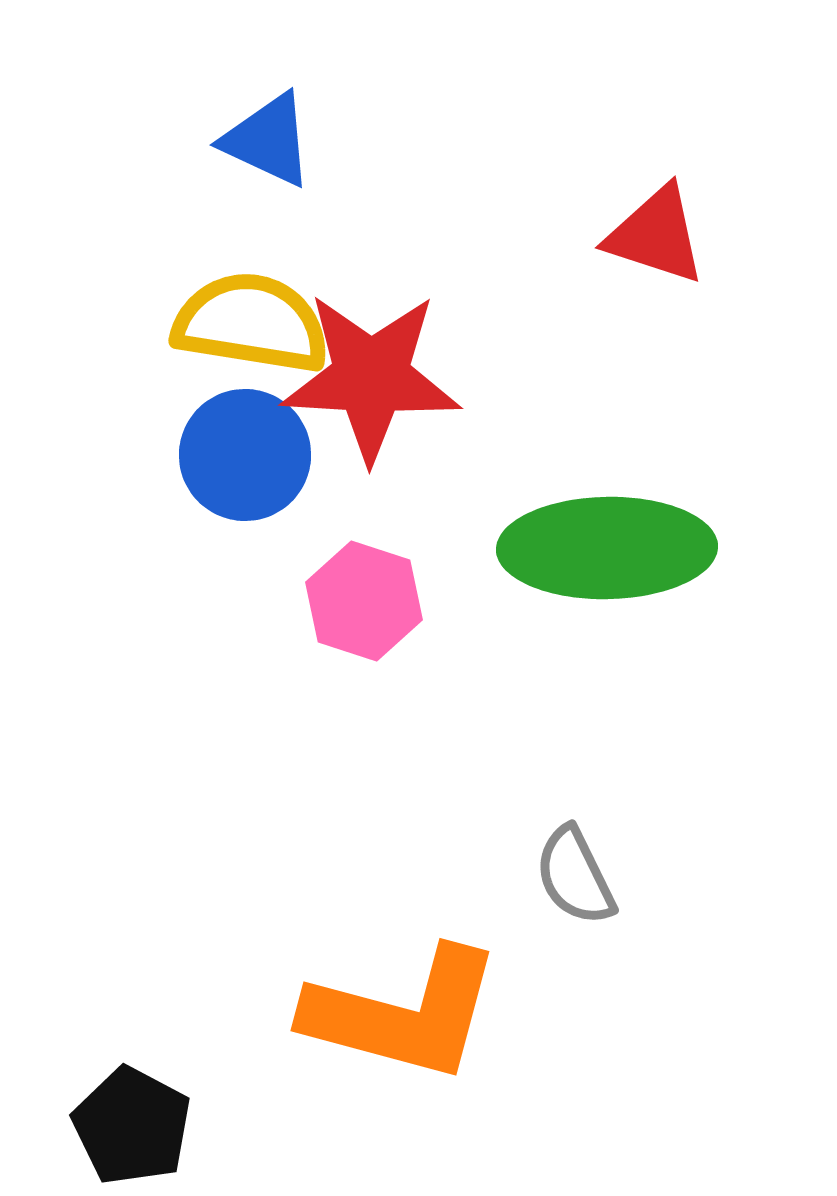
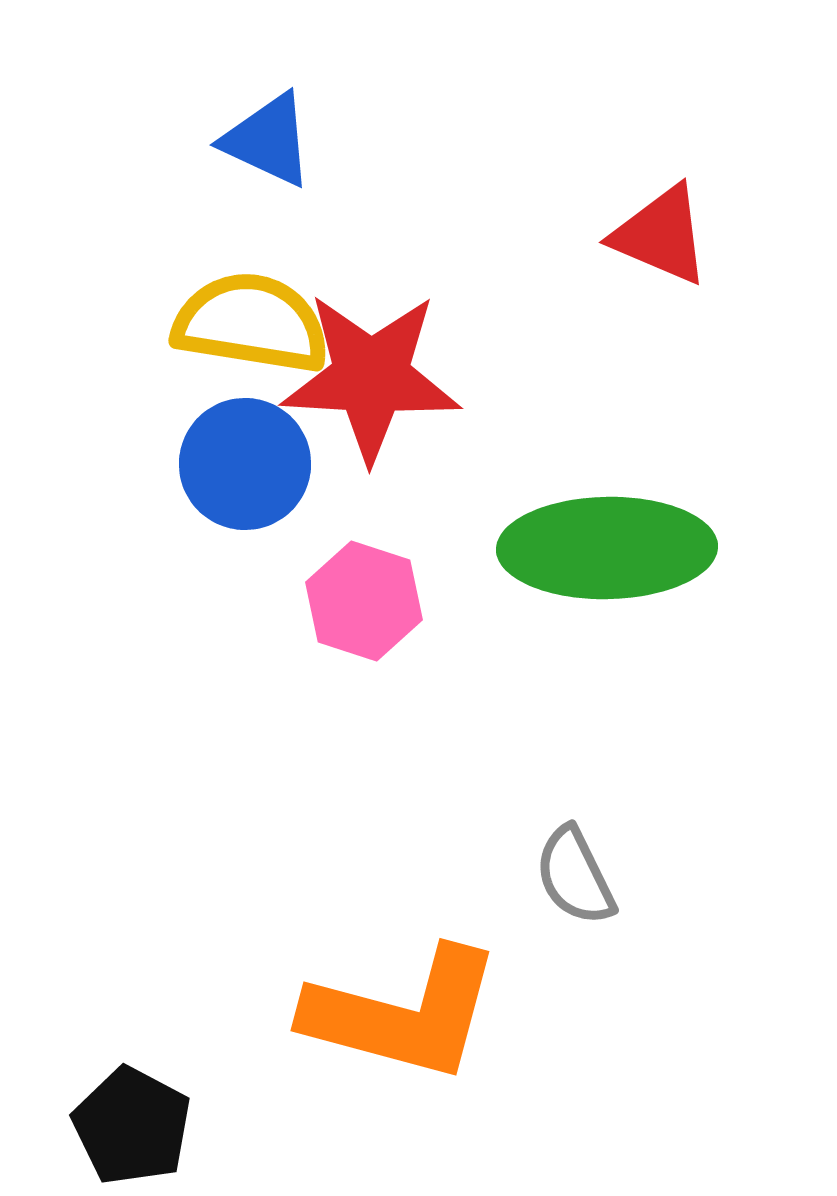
red triangle: moved 5 px right; rotated 5 degrees clockwise
blue circle: moved 9 px down
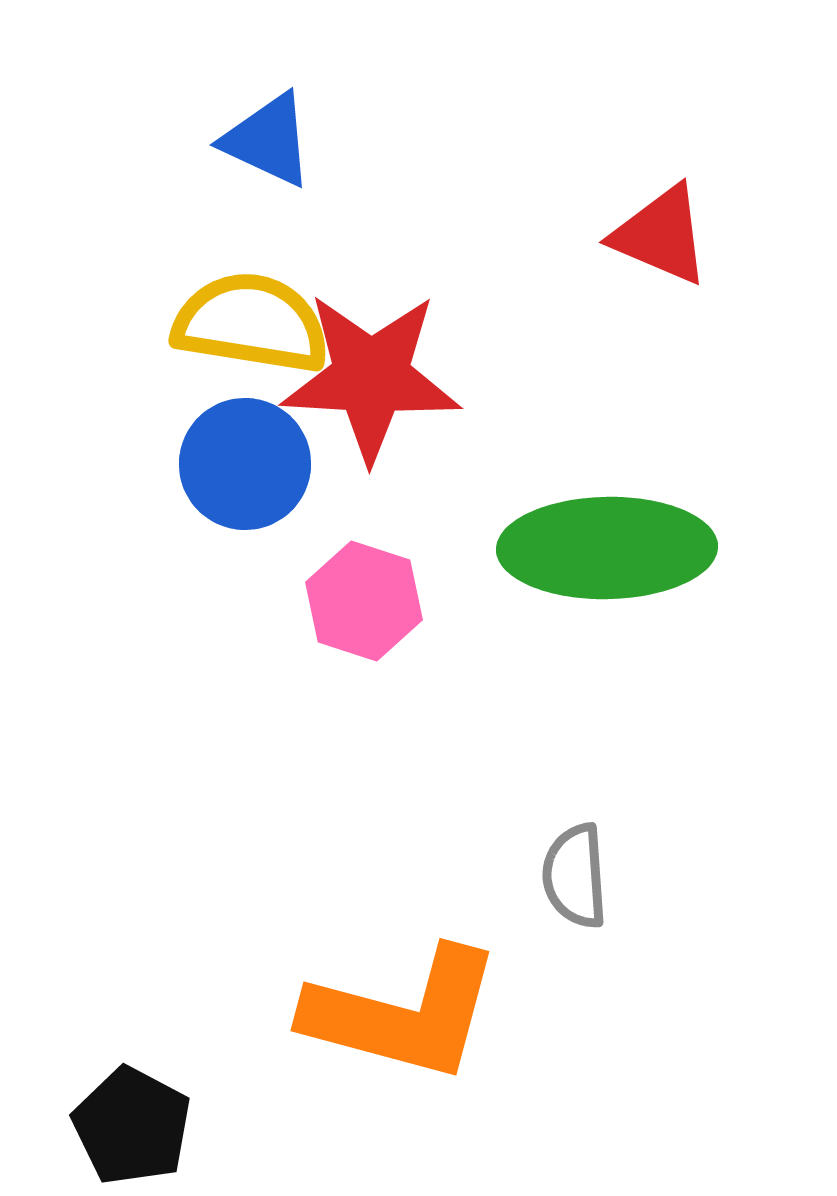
gray semicircle: rotated 22 degrees clockwise
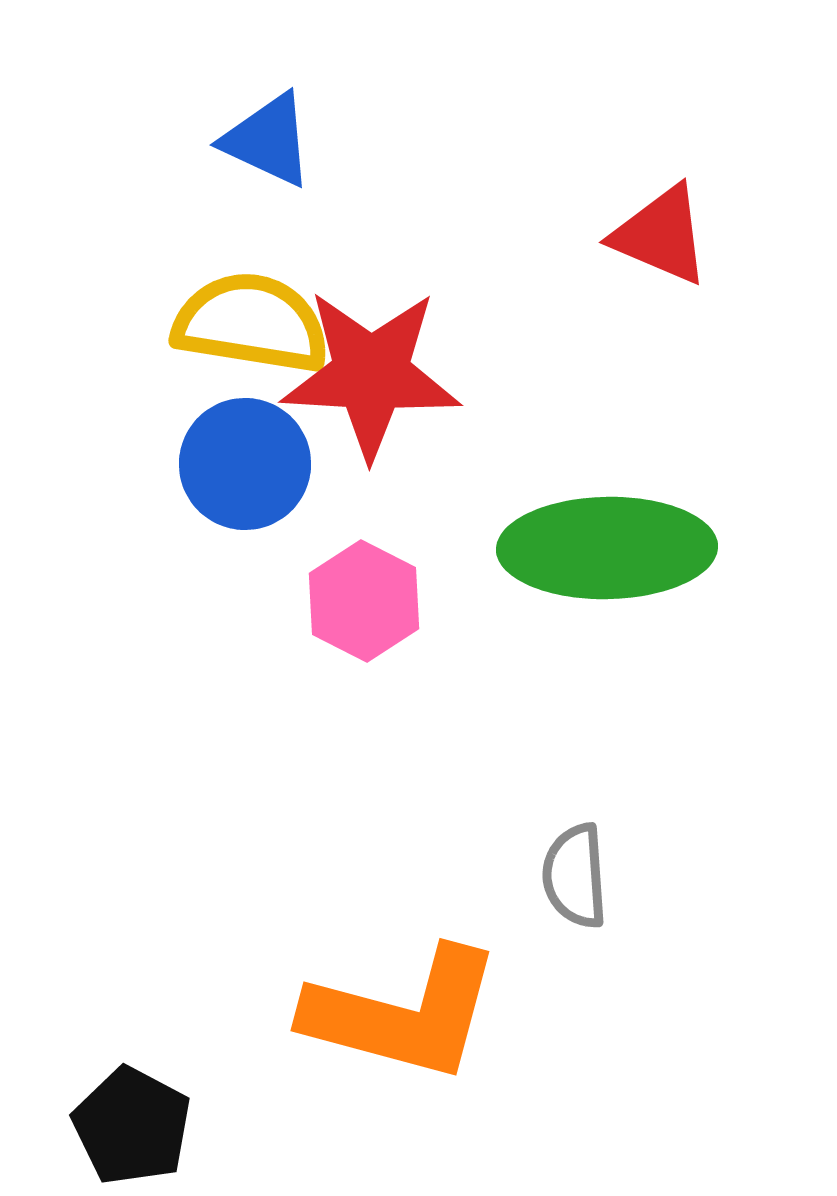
red star: moved 3 px up
pink hexagon: rotated 9 degrees clockwise
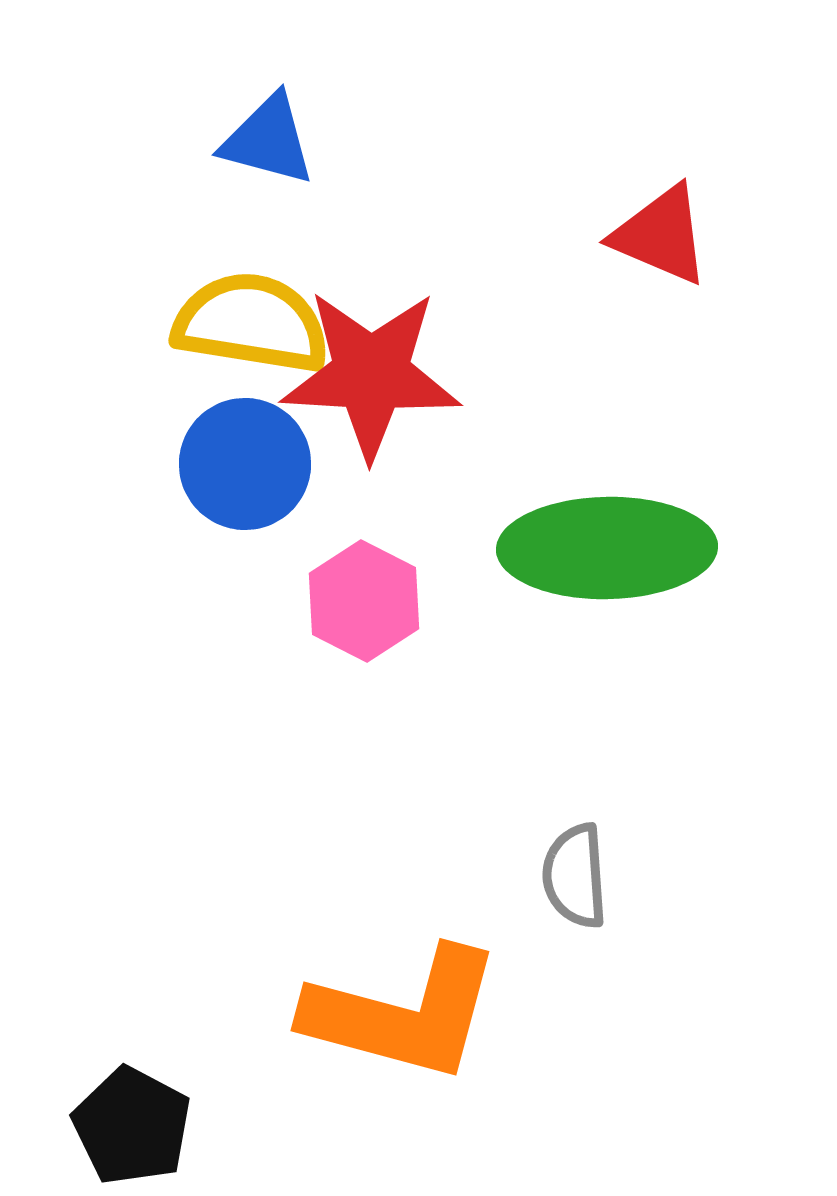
blue triangle: rotated 10 degrees counterclockwise
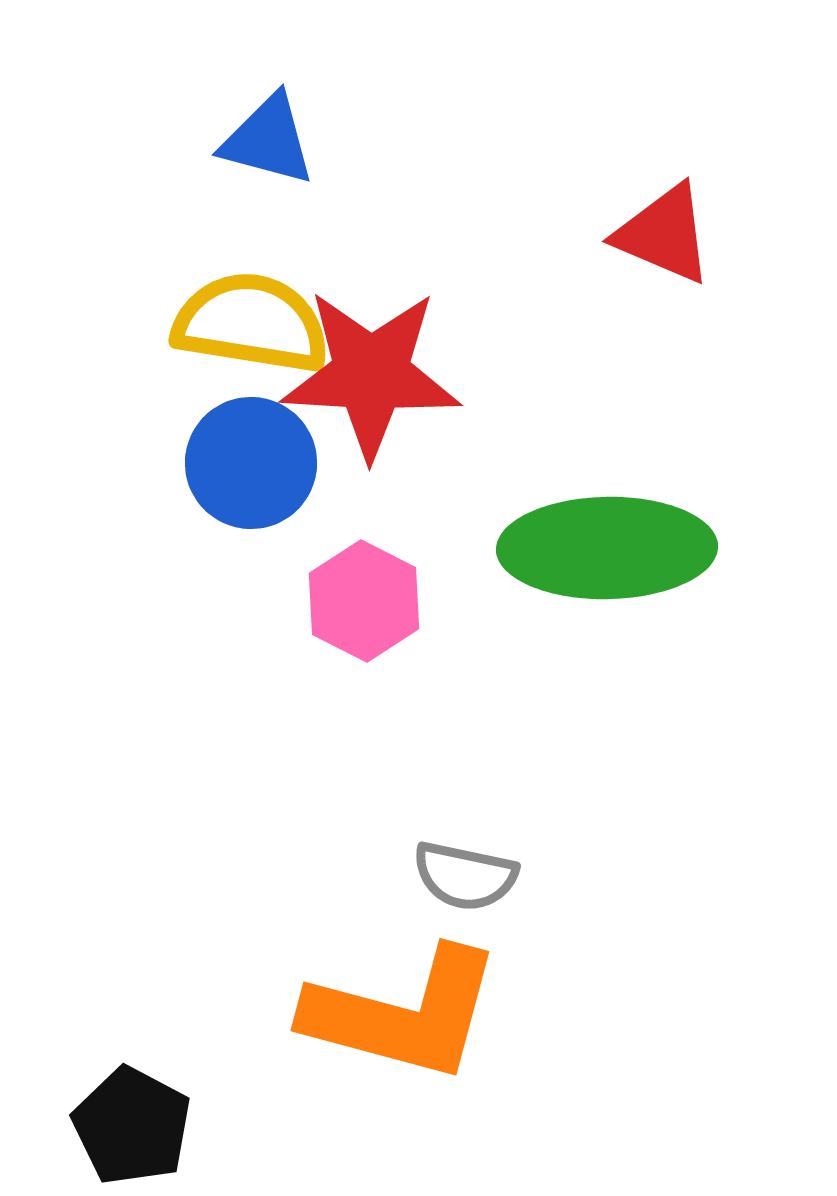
red triangle: moved 3 px right, 1 px up
blue circle: moved 6 px right, 1 px up
gray semicircle: moved 110 px left; rotated 74 degrees counterclockwise
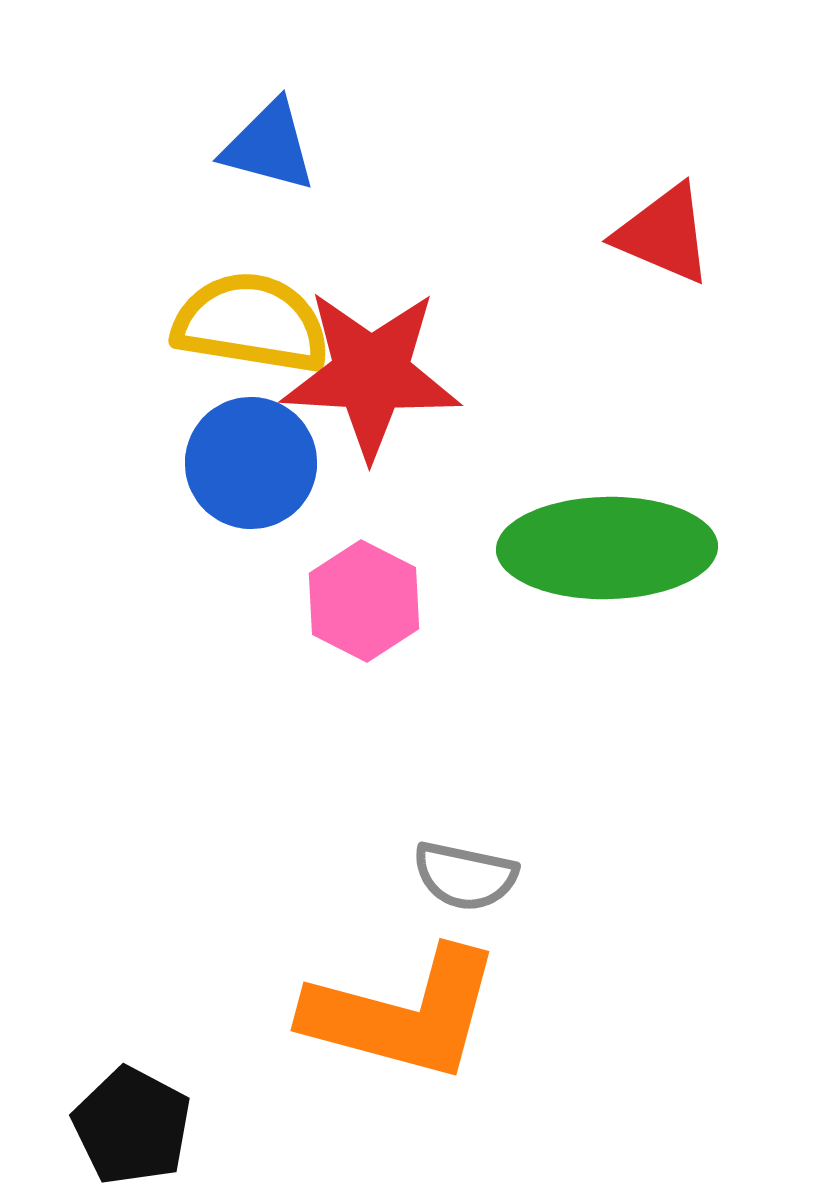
blue triangle: moved 1 px right, 6 px down
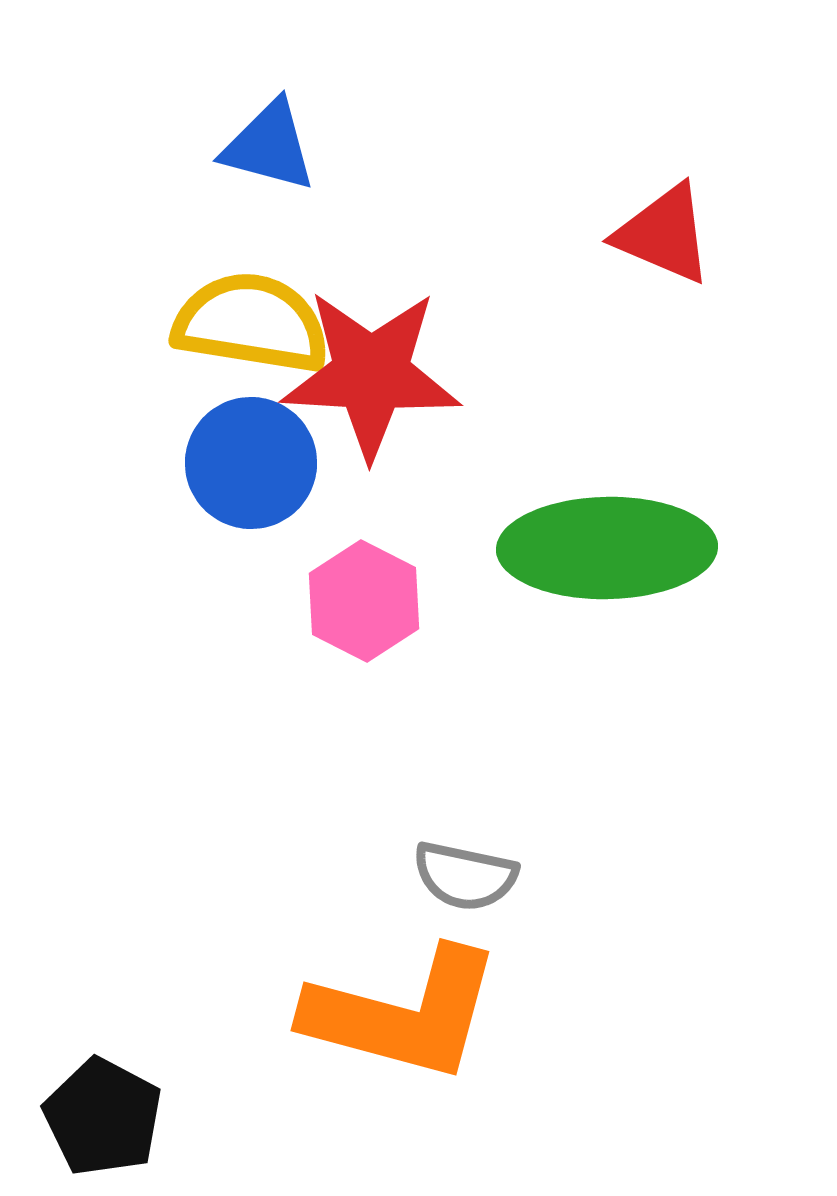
black pentagon: moved 29 px left, 9 px up
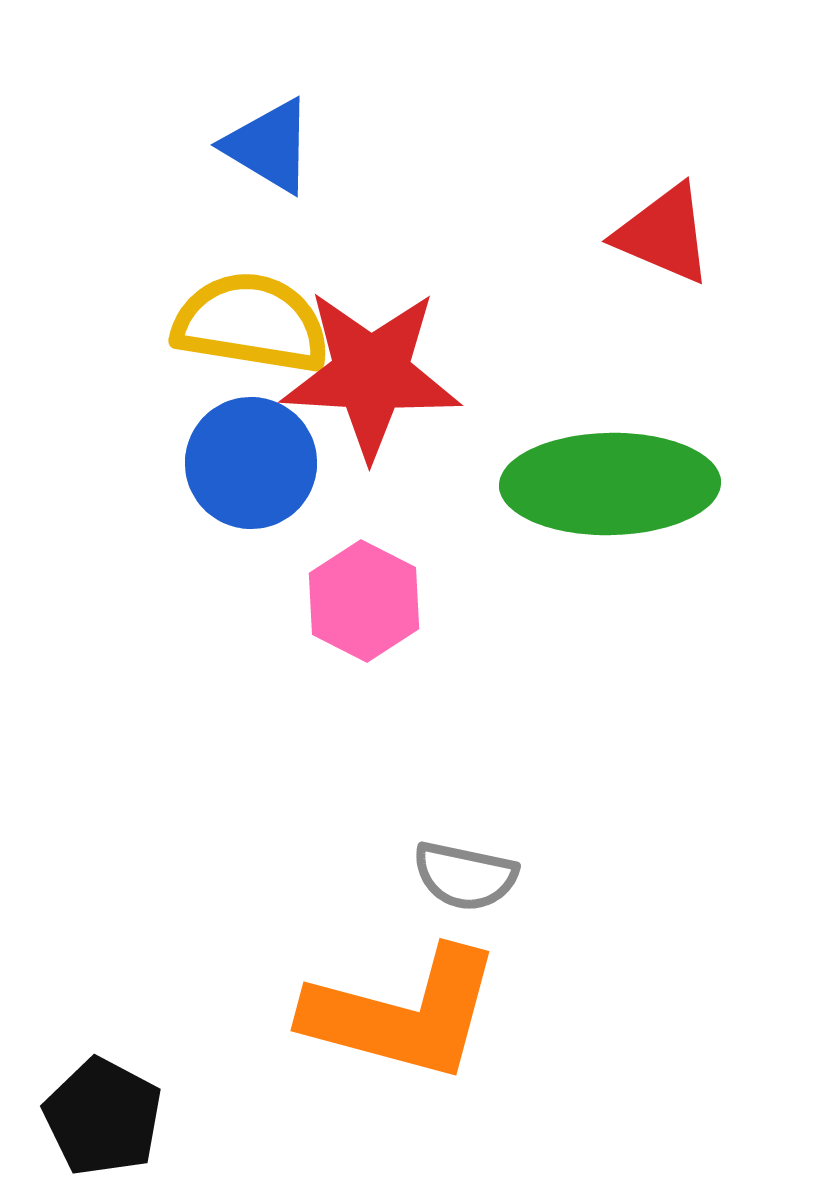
blue triangle: rotated 16 degrees clockwise
green ellipse: moved 3 px right, 64 px up
